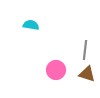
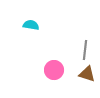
pink circle: moved 2 px left
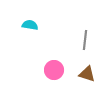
cyan semicircle: moved 1 px left
gray line: moved 10 px up
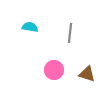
cyan semicircle: moved 2 px down
gray line: moved 15 px left, 7 px up
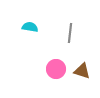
pink circle: moved 2 px right, 1 px up
brown triangle: moved 5 px left, 3 px up
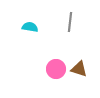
gray line: moved 11 px up
brown triangle: moved 3 px left, 2 px up
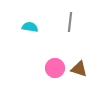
pink circle: moved 1 px left, 1 px up
